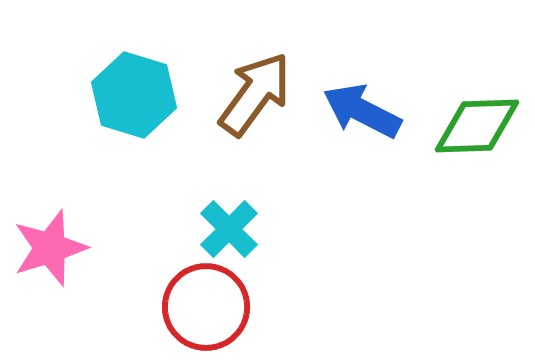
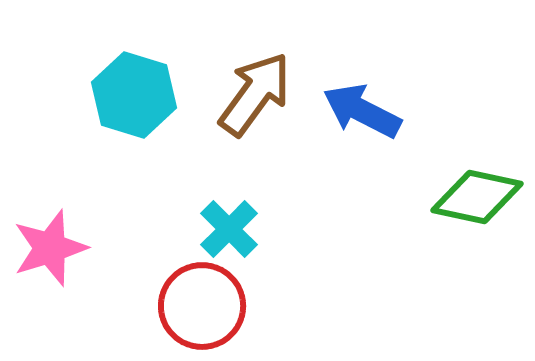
green diamond: moved 71 px down; rotated 14 degrees clockwise
red circle: moved 4 px left, 1 px up
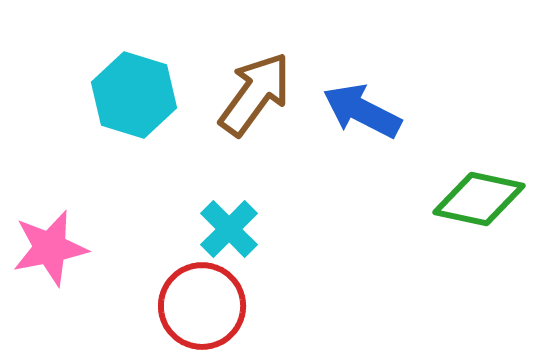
green diamond: moved 2 px right, 2 px down
pink star: rotated 6 degrees clockwise
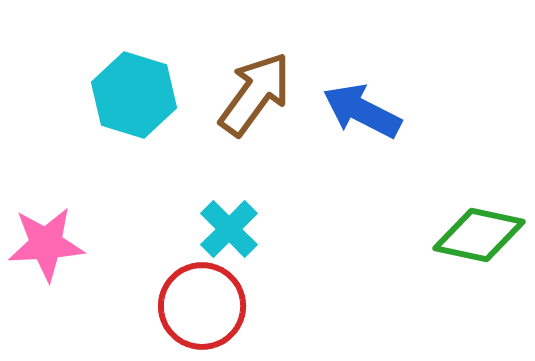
green diamond: moved 36 px down
pink star: moved 4 px left, 4 px up; rotated 8 degrees clockwise
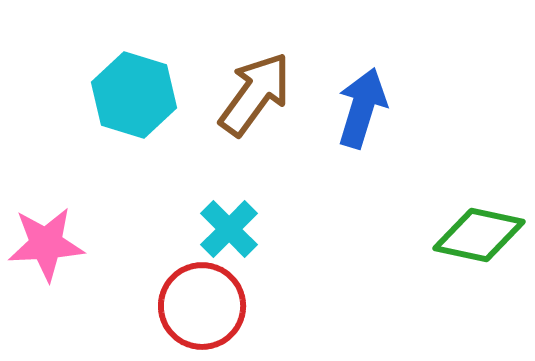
blue arrow: moved 3 px up; rotated 80 degrees clockwise
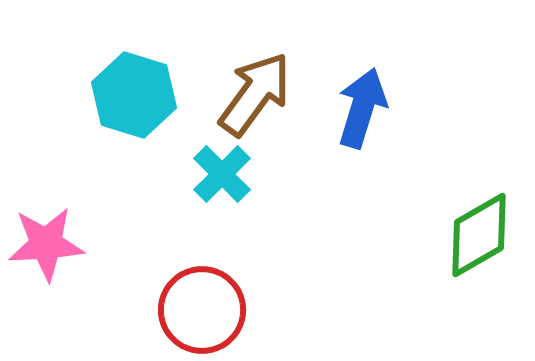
cyan cross: moved 7 px left, 55 px up
green diamond: rotated 42 degrees counterclockwise
red circle: moved 4 px down
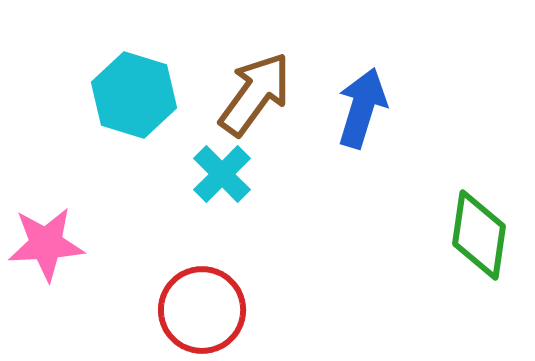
green diamond: rotated 52 degrees counterclockwise
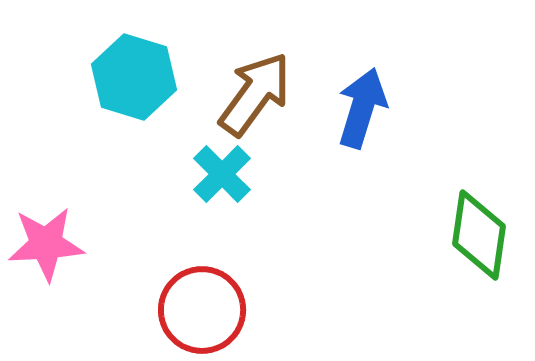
cyan hexagon: moved 18 px up
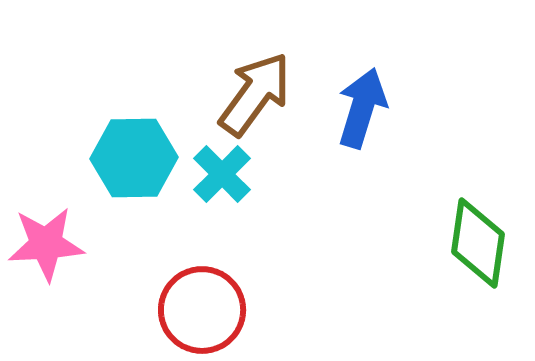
cyan hexagon: moved 81 px down; rotated 18 degrees counterclockwise
green diamond: moved 1 px left, 8 px down
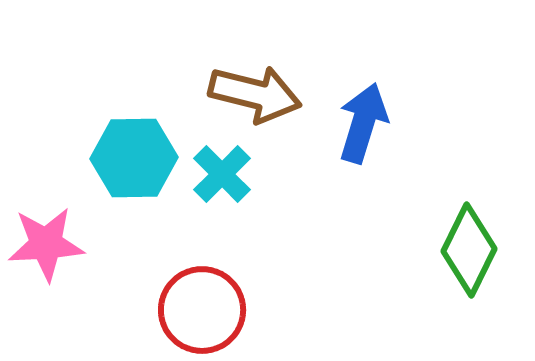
brown arrow: rotated 68 degrees clockwise
blue arrow: moved 1 px right, 15 px down
green diamond: moved 9 px left, 7 px down; rotated 18 degrees clockwise
